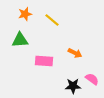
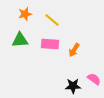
orange arrow: moved 1 px left, 3 px up; rotated 96 degrees clockwise
pink rectangle: moved 6 px right, 17 px up
pink semicircle: moved 2 px right
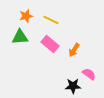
orange star: moved 1 px right, 2 px down
yellow line: moved 1 px left; rotated 14 degrees counterclockwise
green triangle: moved 3 px up
pink rectangle: rotated 36 degrees clockwise
pink semicircle: moved 5 px left, 5 px up
